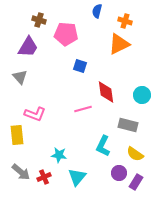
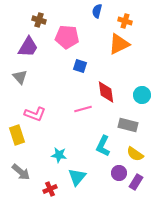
pink pentagon: moved 1 px right, 3 px down
yellow rectangle: rotated 12 degrees counterclockwise
red cross: moved 6 px right, 12 px down
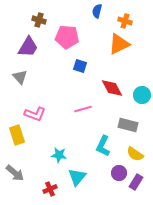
red diamond: moved 6 px right, 4 px up; rotated 20 degrees counterclockwise
gray arrow: moved 6 px left, 1 px down
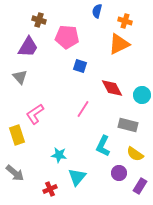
pink line: rotated 42 degrees counterclockwise
pink L-shape: rotated 125 degrees clockwise
purple rectangle: moved 4 px right, 4 px down
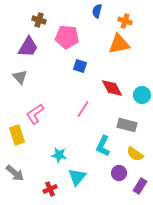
orange triangle: rotated 15 degrees clockwise
gray rectangle: moved 1 px left
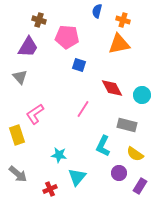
orange cross: moved 2 px left, 1 px up
blue square: moved 1 px left, 1 px up
gray arrow: moved 3 px right, 1 px down
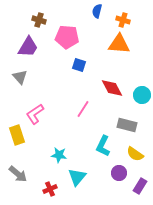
orange triangle: rotated 15 degrees clockwise
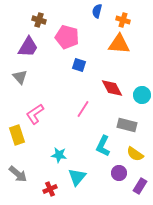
pink pentagon: rotated 10 degrees clockwise
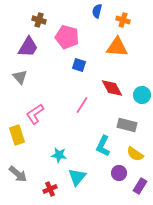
orange triangle: moved 2 px left, 3 px down
pink line: moved 1 px left, 4 px up
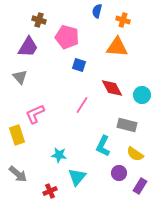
pink L-shape: rotated 10 degrees clockwise
red cross: moved 2 px down
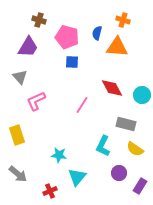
blue semicircle: moved 22 px down
blue square: moved 7 px left, 3 px up; rotated 16 degrees counterclockwise
pink L-shape: moved 1 px right, 13 px up
gray rectangle: moved 1 px left, 1 px up
yellow semicircle: moved 5 px up
